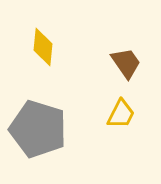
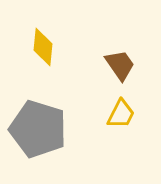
brown trapezoid: moved 6 px left, 2 px down
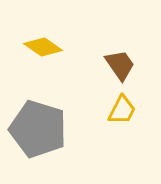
yellow diamond: rotated 60 degrees counterclockwise
yellow trapezoid: moved 1 px right, 4 px up
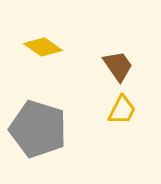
brown trapezoid: moved 2 px left, 1 px down
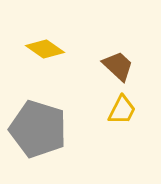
yellow diamond: moved 2 px right, 2 px down
brown trapezoid: rotated 12 degrees counterclockwise
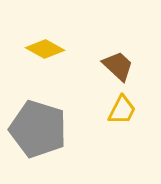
yellow diamond: rotated 6 degrees counterclockwise
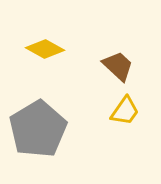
yellow trapezoid: moved 3 px right, 1 px down; rotated 8 degrees clockwise
gray pentagon: rotated 24 degrees clockwise
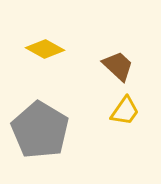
gray pentagon: moved 2 px right, 1 px down; rotated 10 degrees counterclockwise
